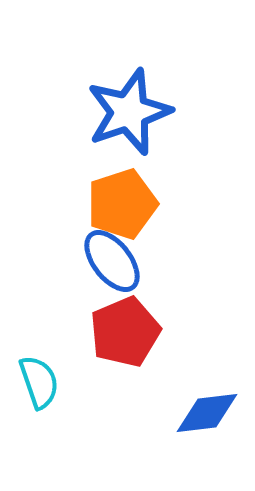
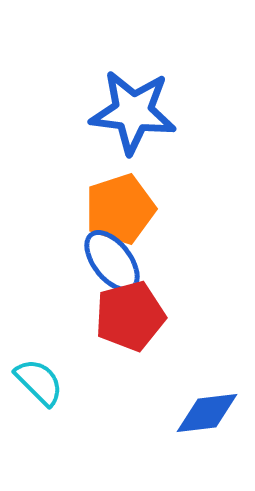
blue star: moved 4 px right; rotated 26 degrees clockwise
orange pentagon: moved 2 px left, 5 px down
red pentagon: moved 5 px right, 16 px up; rotated 8 degrees clockwise
cyan semicircle: rotated 26 degrees counterclockwise
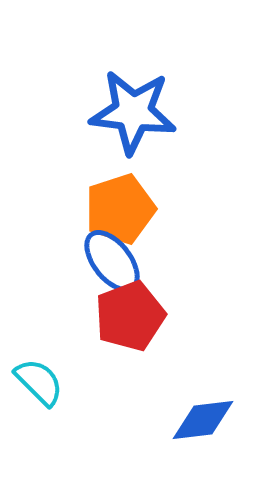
red pentagon: rotated 6 degrees counterclockwise
blue diamond: moved 4 px left, 7 px down
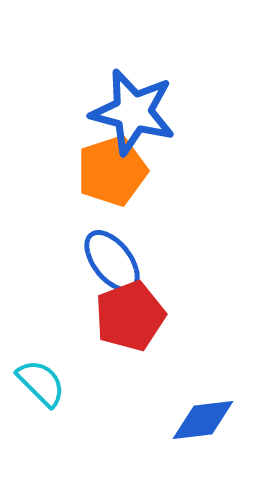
blue star: rotated 8 degrees clockwise
orange pentagon: moved 8 px left, 38 px up
cyan semicircle: moved 2 px right, 1 px down
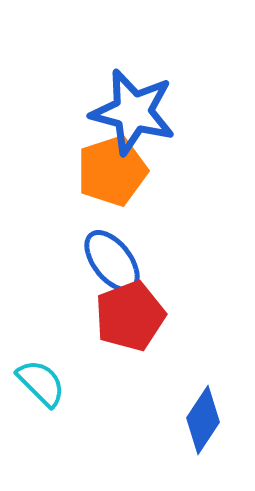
blue diamond: rotated 50 degrees counterclockwise
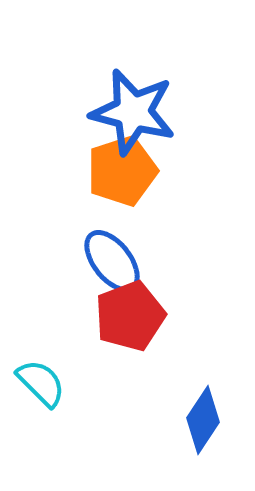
orange pentagon: moved 10 px right
